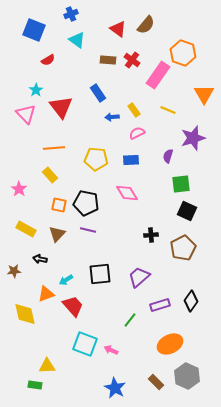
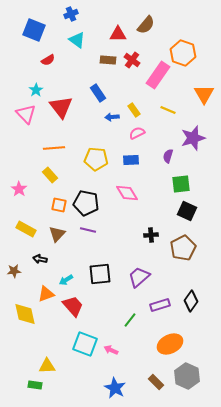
red triangle at (118, 29): moved 5 px down; rotated 36 degrees counterclockwise
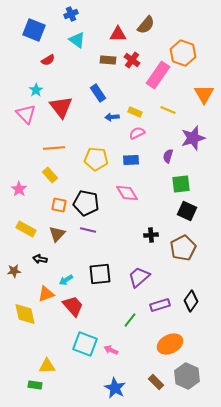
yellow rectangle at (134, 110): moved 1 px right, 2 px down; rotated 32 degrees counterclockwise
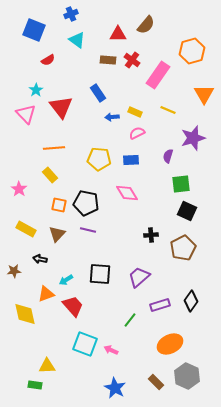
orange hexagon at (183, 53): moved 9 px right, 2 px up; rotated 25 degrees clockwise
yellow pentagon at (96, 159): moved 3 px right
black square at (100, 274): rotated 10 degrees clockwise
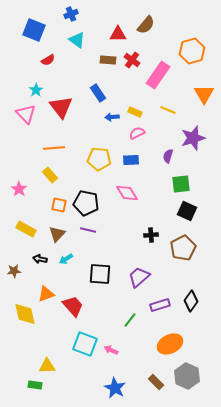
cyan arrow at (66, 280): moved 21 px up
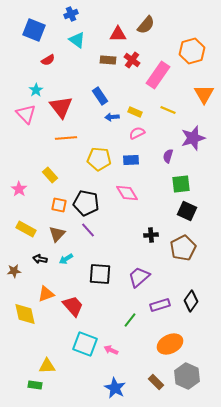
blue rectangle at (98, 93): moved 2 px right, 3 px down
orange line at (54, 148): moved 12 px right, 10 px up
purple line at (88, 230): rotated 35 degrees clockwise
